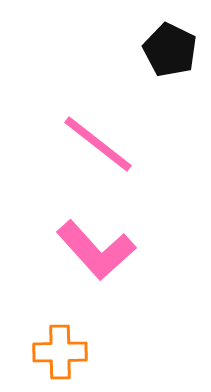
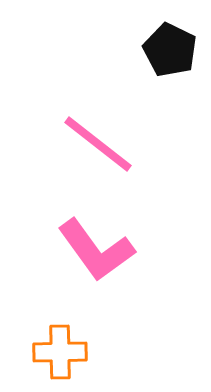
pink L-shape: rotated 6 degrees clockwise
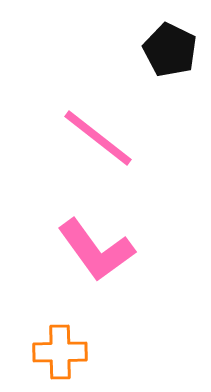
pink line: moved 6 px up
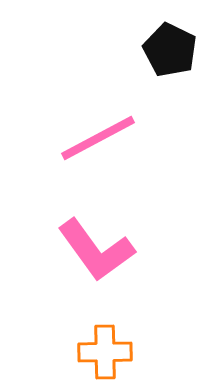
pink line: rotated 66 degrees counterclockwise
orange cross: moved 45 px right
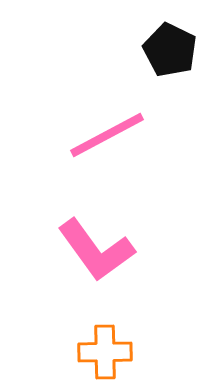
pink line: moved 9 px right, 3 px up
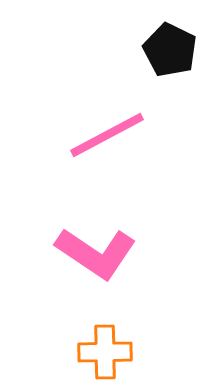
pink L-shape: moved 3 px down; rotated 20 degrees counterclockwise
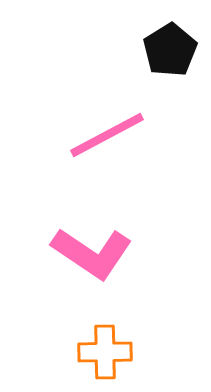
black pentagon: rotated 14 degrees clockwise
pink L-shape: moved 4 px left
